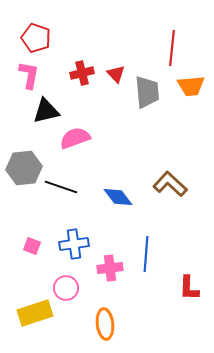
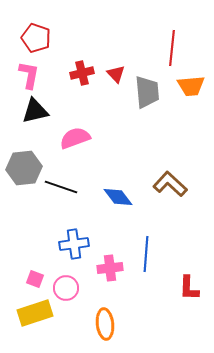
black triangle: moved 11 px left
pink square: moved 3 px right, 33 px down
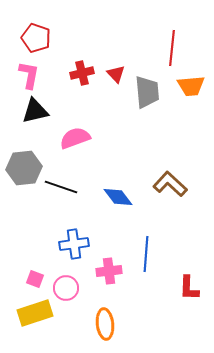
pink cross: moved 1 px left, 3 px down
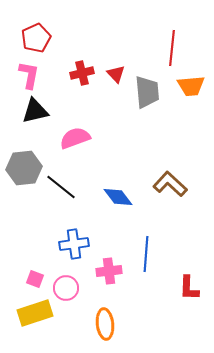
red pentagon: rotated 28 degrees clockwise
black line: rotated 20 degrees clockwise
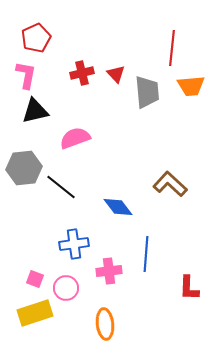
pink L-shape: moved 3 px left
blue diamond: moved 10 px down
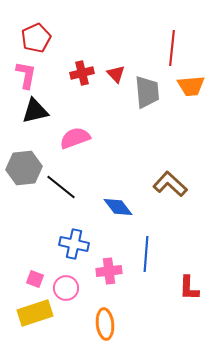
blue cross: rotated 20 degrees clockwise
